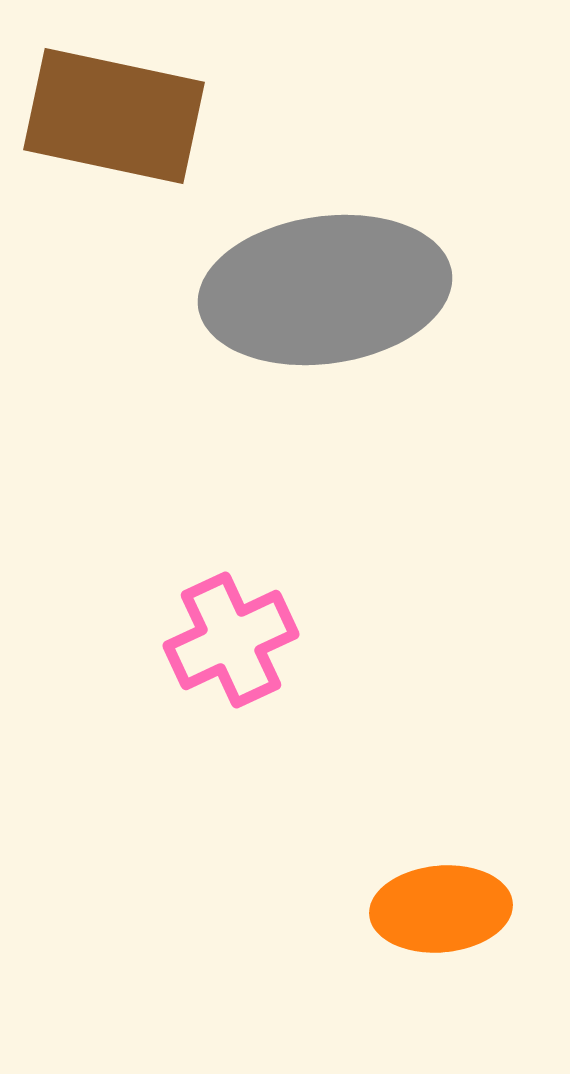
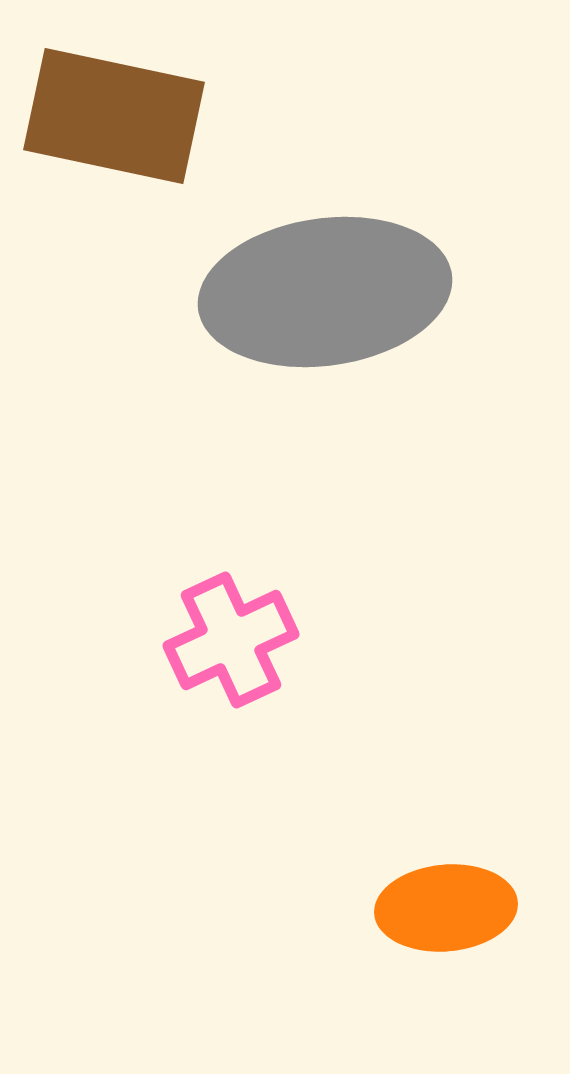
gray ellipse: moved 2 px down
orange ellipse: moved 5 px right, 1 px up
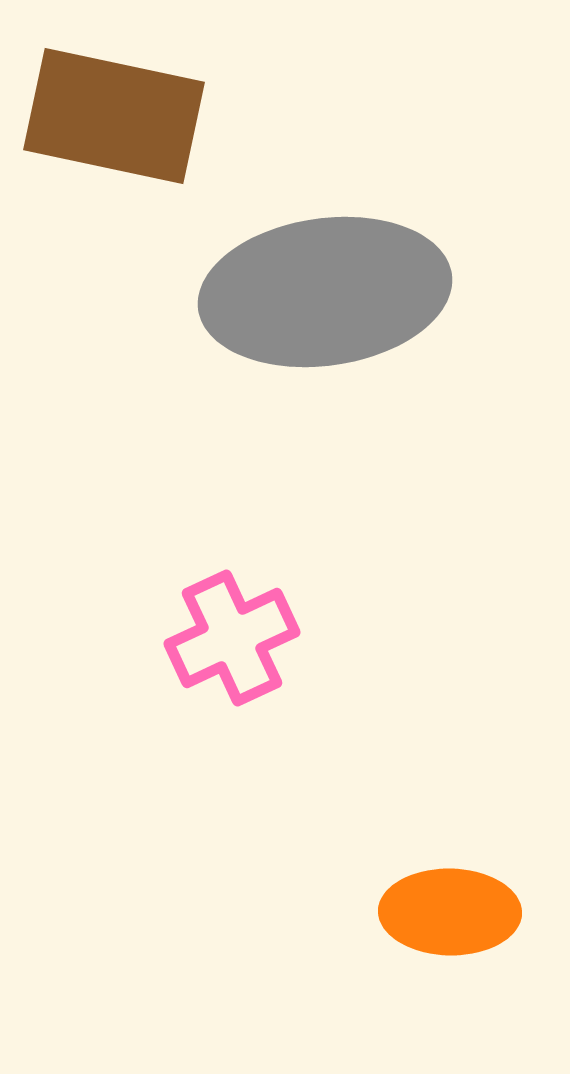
pink cross: moved 1 px right, 2 px up
orange ellipse: moved 4 px right, 4 px down; rotated 6 degrees clockwise
